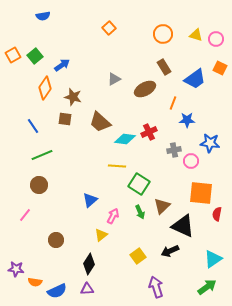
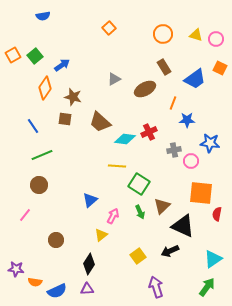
green arrow at (207, 287): rotated 18 degrees counterclockwise
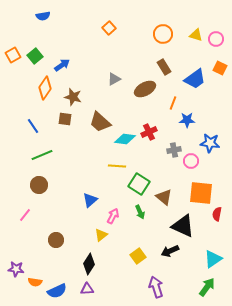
brown triangle at (162, 206): moved 2 px right, 9 px up; rotated 36 degrees counterclockwise
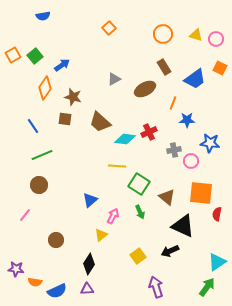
brown triangle at (164, 197): moved 3 px right
cyan triangle at (213, 259): moved 4 px right, 3 px down
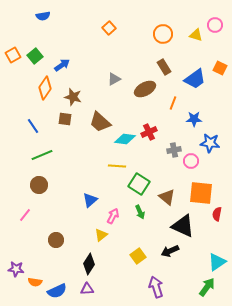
pink circle at (216, 39): moved 1 px left, 14 px up
blue star at (187, 120): moved 7 px right, 1 px up
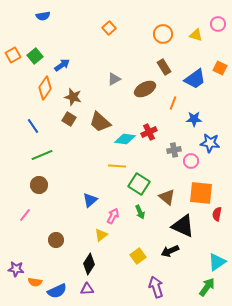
pink circle at (215, 25): moved 3 px right, 1 px up
brown square at (65, 119): moved 4 px right; rotated 24 degrees clockwise
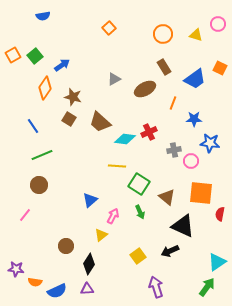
red semicircle at (217, 214): moved 3 px right
brown circle at (56, 240): moved 10 px right, 6 px down
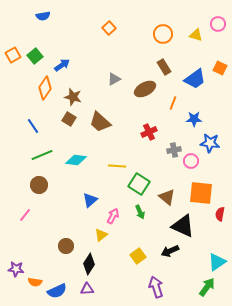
cyan diamond at (125, 139): moved 49 px left, 21 px down
